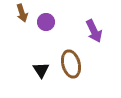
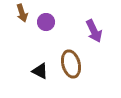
black triangle: moved 1 px left, 1 px down; rotated 30 degrees counterclockwise
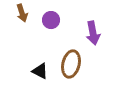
purple circle: moved 5 px right, 2 px up
purple arrow: moved 1 px left, 2 px down; rotated 15 degrees clockwise
brown ellipse: rotated 28 degrees clockwise
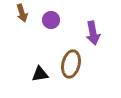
black triangle: moved 3 px down; rotated 36 degrees counterclockwise
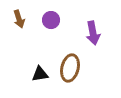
brown arrow: moved 3 px left, 6 px down
brown ellipse: moved 1 px left, 4 px down
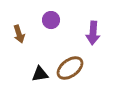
brown arrow: moved 15 px down
purple arrow: rotated 15 degrees clockwise
brown ellipse: rotated 40 degrees clockwise
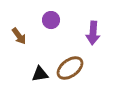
brown arrow: moved 2 px down; rotated 18 degrees counterclockwise
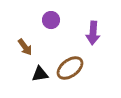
brown arrow: moved 6 px right, 11 px down
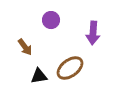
black triangle: moved 1 px left, 2 px down
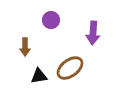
brown arrow: rotated 36 degrees clockwise
